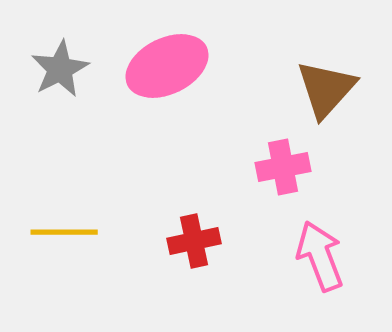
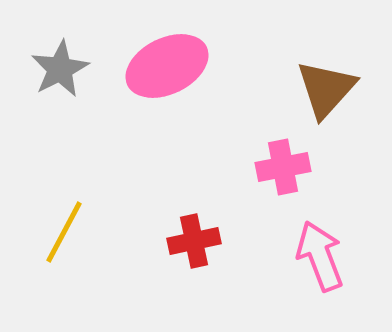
yellow line: rotated 62 degrees counterclockwise
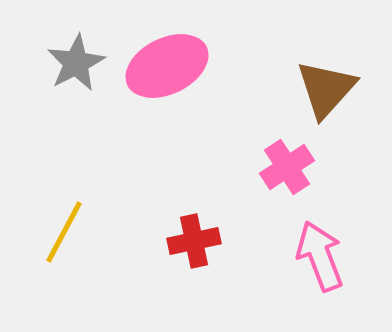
gray star: moved 16 px right, 6 px up
pink cross: moved 4 px right; rotated 22 degrees counterclockwise
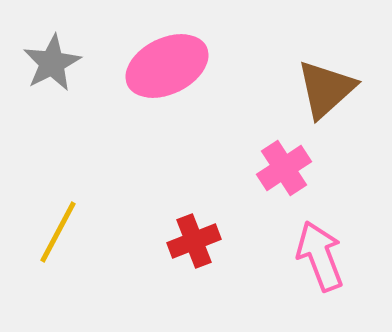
gray star: moved 24 px left
brown triangle: rotated 6 degrees clockwise
pink cross: moved 3 px left, 1 px down
yellow line: moved 6 px left
red cross: rotated 9 degrees counterclockwise
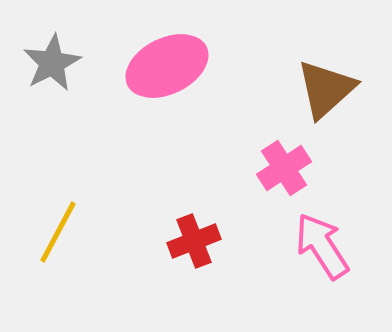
pink arrow: moved 2 px right, 10 px up; rotated 12 degrees counterclockwise
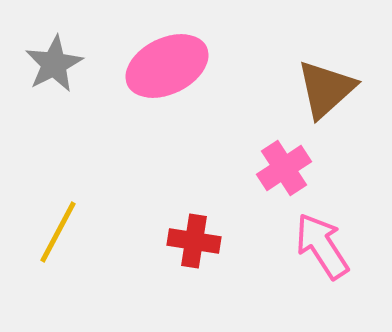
gray star: moved 2 px right, 1 px down
red cross: rotated 30 degrees clockwise
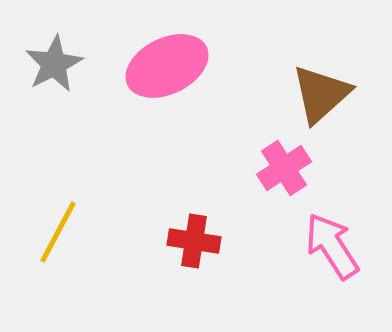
brown triangle: moved 5 px left, 5 px down
pink arrow: moved 10 px right
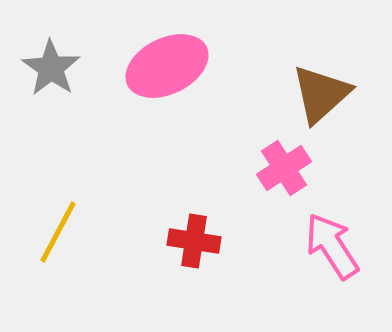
gray star: moved 3 px left, 4 px down; rotated 10 degrees counterclockwise
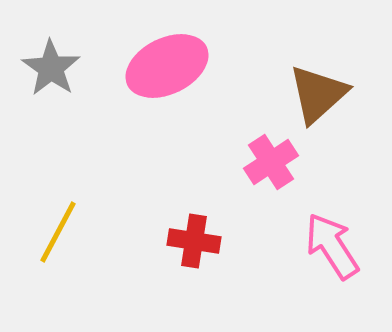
brown triangle: moved 3 px left
pink cross: moved 13 px left, 6 px up
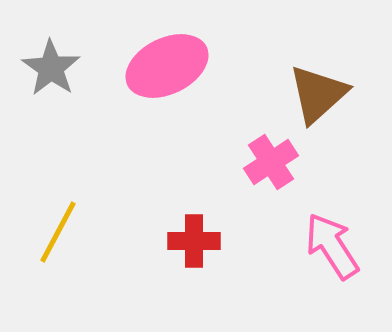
red cross: rotated 9 degrees counterclockwise
